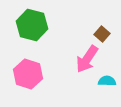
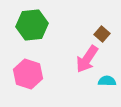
green hexagon: rotated 20 degrees counterclockwise
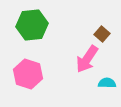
cyan semicircle: moved 2 px down
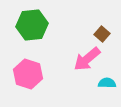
pink arrow: rotated 16 degrees clockwise
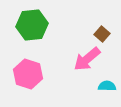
cyan semicircle: moved 3 px down
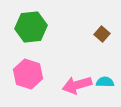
green hexagon: moved 1 px left, 2 px down
pink arrow: moved 10 px left, 26 px down; rotated 24 degrees clockwise
cyan semicircle: moved 2 px left, 4 px up
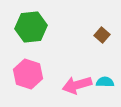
brown square: moved 1 px down
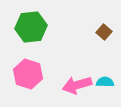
brown square: moved 2 px right, 3 px up
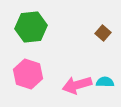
brown square: moved 1 px left, 1 px down
